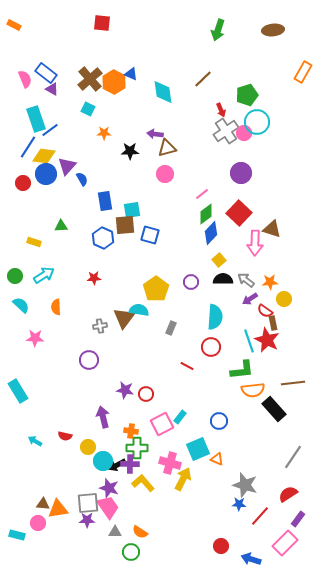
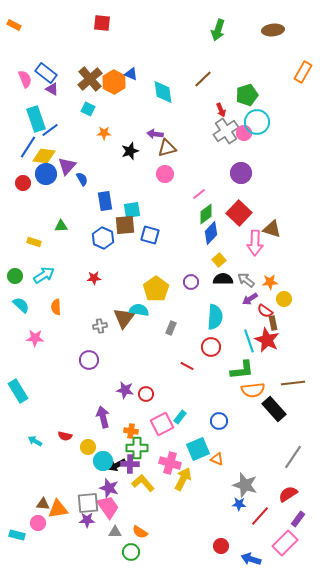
black star at (130, 151): rotated 18 degrees counterclockwise
pink line at (202, 194): moved 3 px left
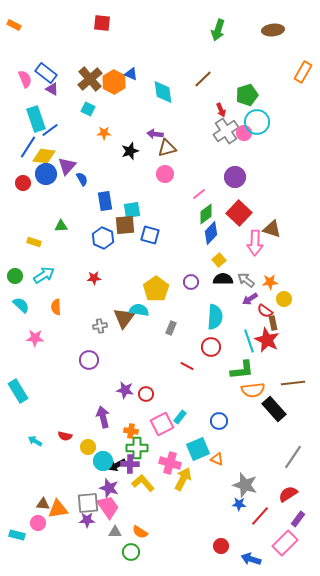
purple circle at (241, 173): moved 6 px left, 4 px down
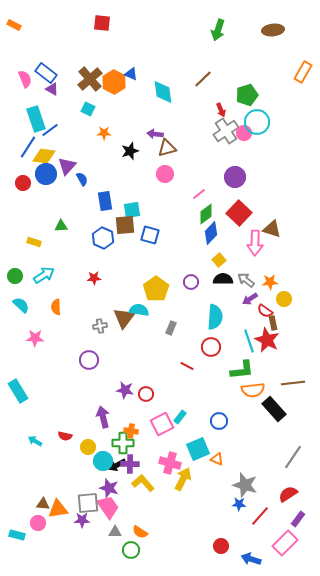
green cross at (137, 448): moved 14 px left, 5 px up
purple star at (87, 520): moved 5 px left
green circle at (131, 552): moved 2 px up
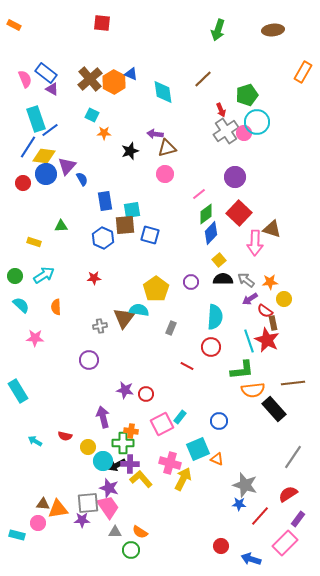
cyan square at (88, 109): moved 4 px right, 6 px down
yellow L-shape at (143, 483): moved 2 px left, 4 px up
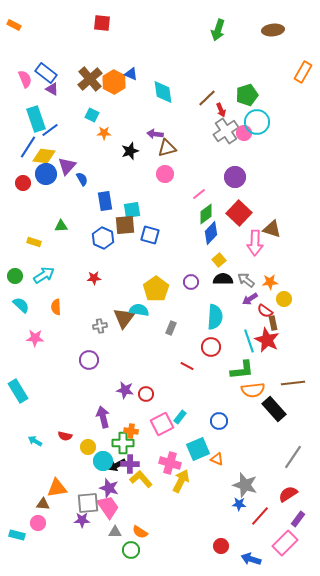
brown line at (203, 79): moved 4 px right, 19 px down
yellow arrow at (183, 479): moved 2 px left, 2 px down
orange triangle at (58, 509): moved 1 px left, 21 px up
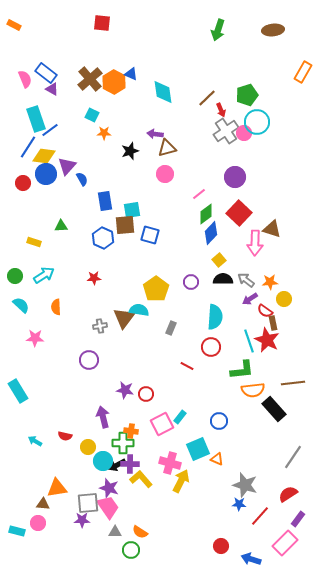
cyan rectangle at (17, 535): moved 4 px up
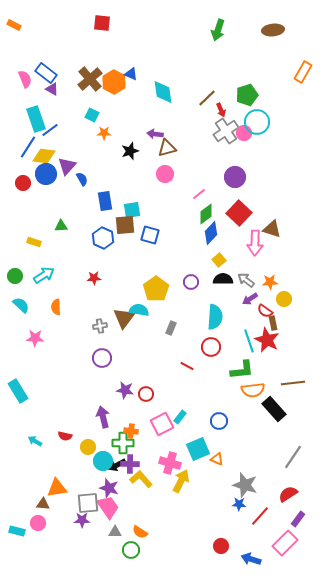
purple circle at (89, 360): moved 13 px right, 2 px up
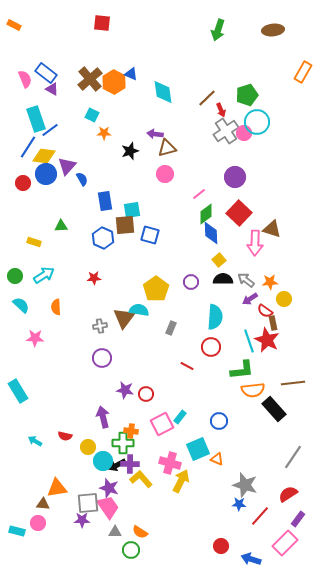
blue diamond at (211, 233): rotated 45 degrees counterclockwise
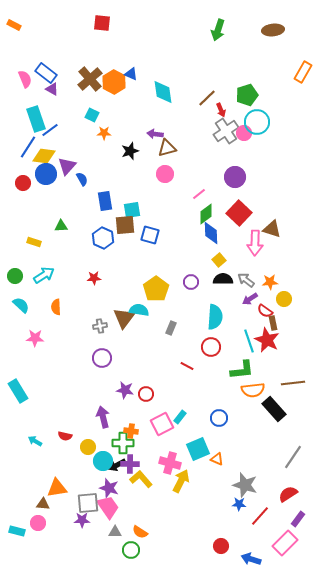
blue circle at (219, 421): moved 3 px up
